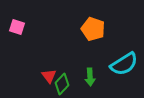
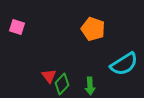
green arrow: moved 9 px down
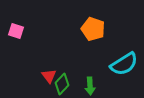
pink square: moved 1 px left, 4 px down
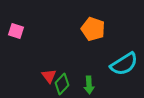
green arrow: moved 1 px left, 1 px up
